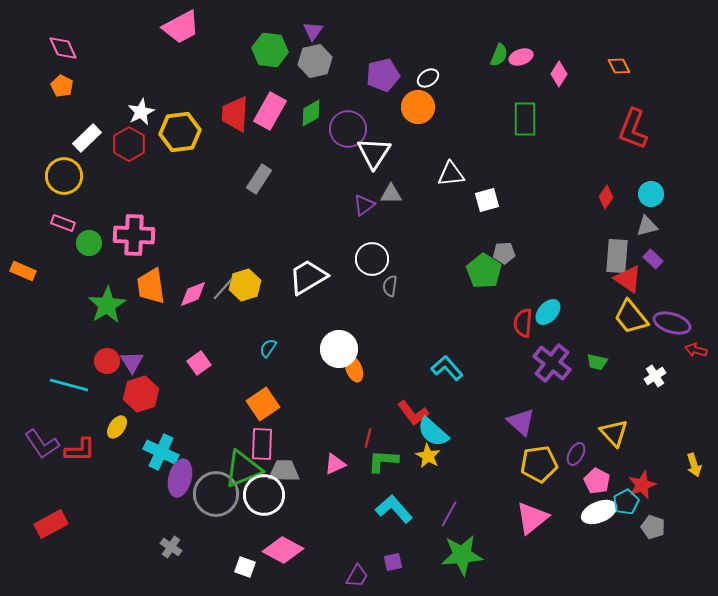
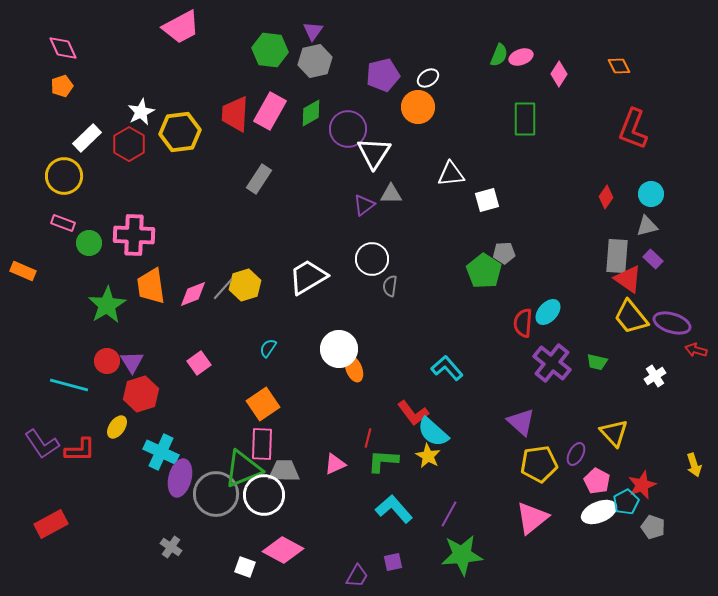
orange pentagon at (62, 86): rotated 25 degrees clockwise
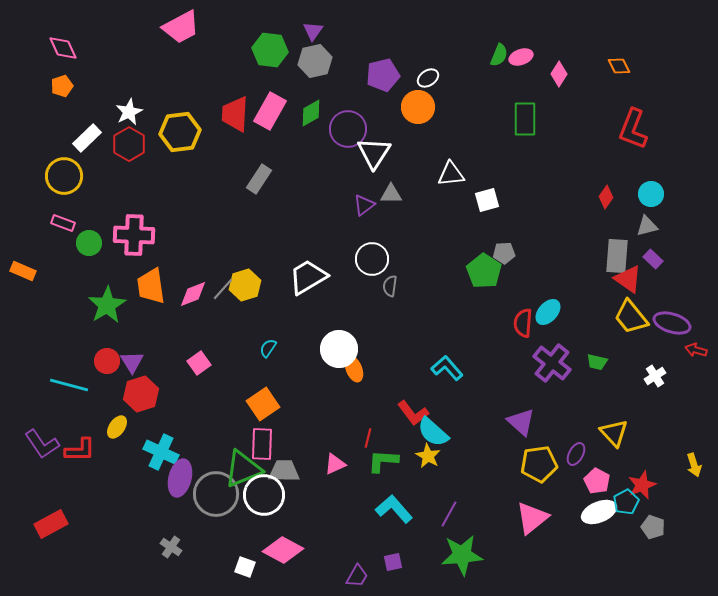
white star at (141, 112): moved 12 px left
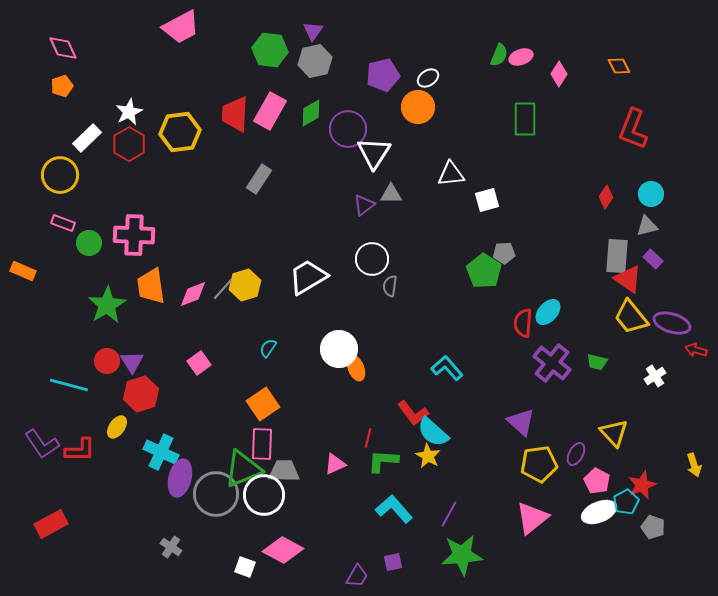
yellow circle at (64, 176): moved 4 px left, 1 px up
orange ellipse at (354, 369): moved 2 px right, 1 px up
